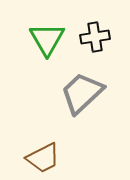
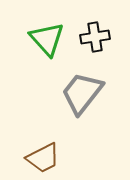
green triangle: rotated 12 degrees counterclockwise
gray trapezoid: rotated 9 degrees counterclockwise
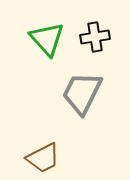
gray trapezoid: rotated 12 degrees counterclockwise
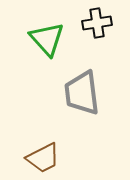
black cross: moved 2 px right, 14 px up
gray trapezoid: rotated 33 degrees counterclockwise
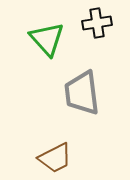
brown trapezoid: moved 12 px right
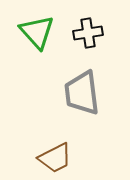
black cross: moved 9 px left, 10 px down
green triangle: moved 10 px left, 7 px up
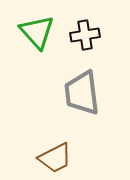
black cross: moved 3 px left, 2 px down
